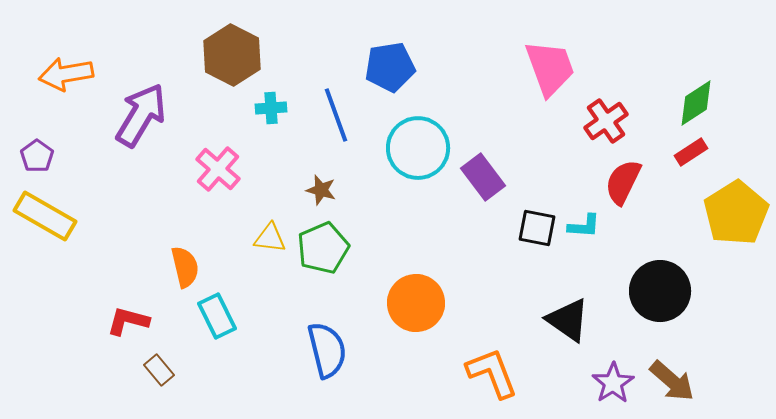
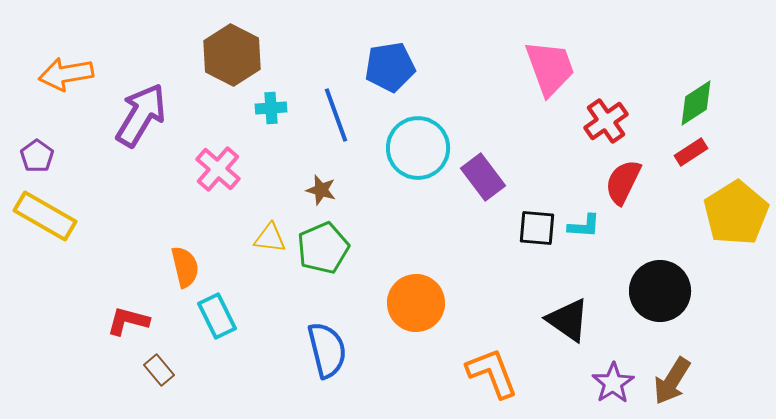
black square: rotated 6 degrees counterclockwise
brown arrow: rotated 81 degrees clockwise
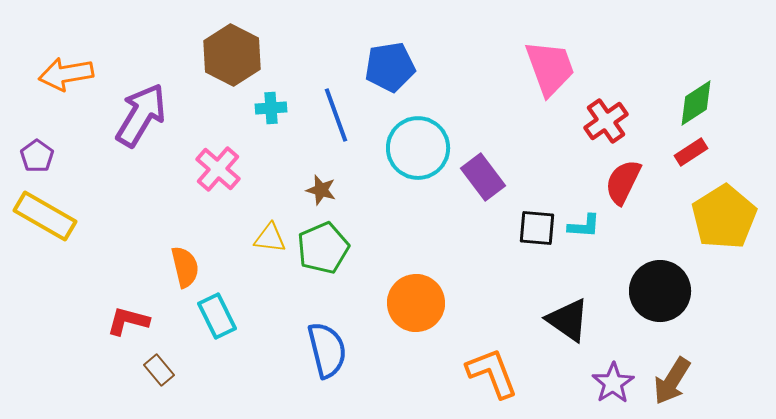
yellow pentagon: moved 12 px left, 4 px down
